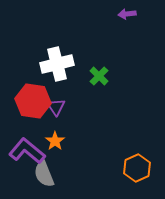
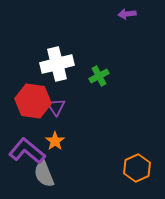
green cross: rotated 18 degrees clockwise
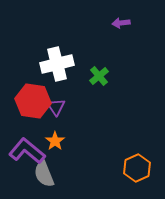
purple arrow: moved 6 px left, 9 px down
green cross: rotated 12 degrees counterclockwise
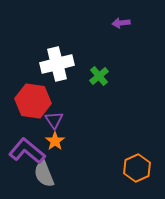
purple triangle: moved 2 px left, 13 px down
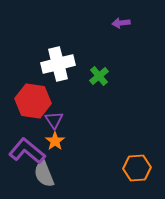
white cross: moved 1 px right
orange hexagon: rotated 20 degrees clockwise
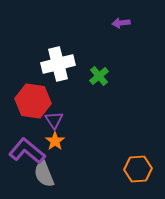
orange hexagon: moved 1 px right, 1 px down
